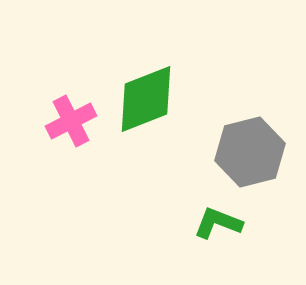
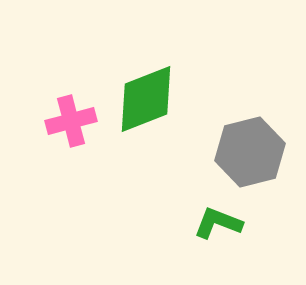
pink cross: rotated 12 degrees clockwise
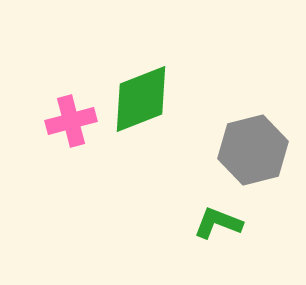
green diamond: moved 5 px left
gray hexagon: moved 3 px right, 2 px up
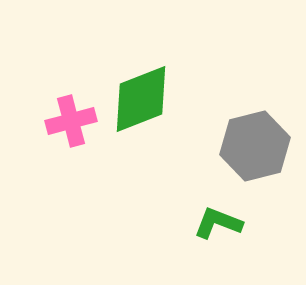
gray hexagon: moved 2 px right, 4 px up
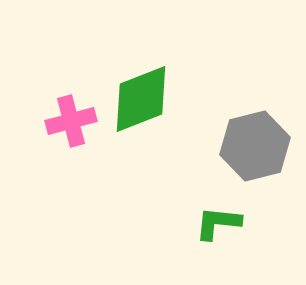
green L-shape: rotated 15 degrees counterclockwise
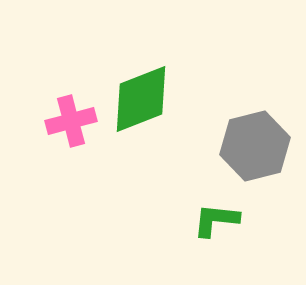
green L-shape: moved 2 px left, 3 px up
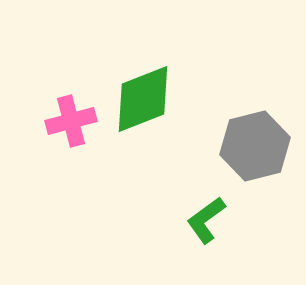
green diamond: moved 2 px right
green L-shape: moved 10 px left; rotated 42 degrees counterclockwise
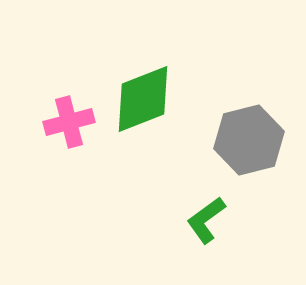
pink cross: moved 2 px left, 1 px down
gray hexagon: moved 6 px left, 6 px up
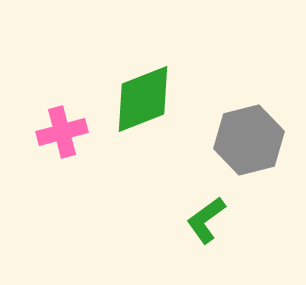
pink cross: moved 7 px left, 10 px down
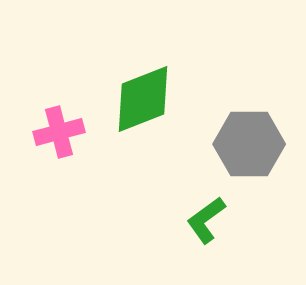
pink cross: moved 3 px left
gray hexagon: moved 4 px down; rotated 14 degrees clockwise
